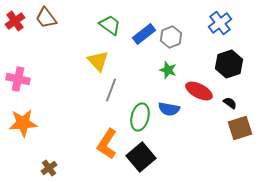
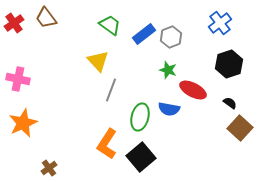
red cross: moved 1 px left, 2 px down
red ellipse: moved 6 px left, 1 px up
orange star: rotated 20 degrees counterclockwise
brown square: rotated 30 degrees counterclockwise
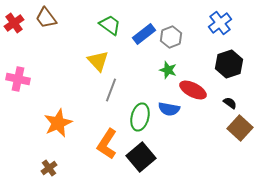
orange star: moved 35 px right
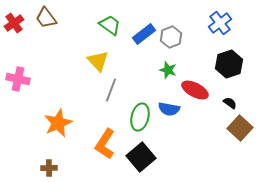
red ellipse: moved 2 px right
orange L-shape: moved 2 px left
brown cross: rotated 35 degrees clockwise
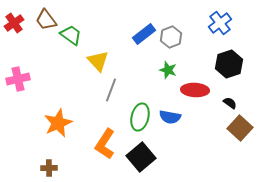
brown trapezoid: moved 2 px down
green trapezoid: moved 39 px left, 10 px down
pink cross: rotated 25 degrees counterclockwise
red ellipse: rotated 24 degrees counterclockwise
blue semicircle: moved 1 px right, 8 px down
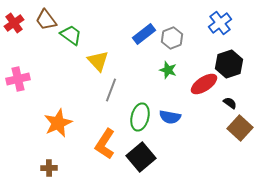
gray hexagon: moved 1 px right, 1 px down
red ellipse: moved 9 px right, 6 px up; rotated 36 degrees counterclockwise
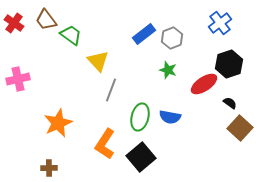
red cross: rotated 18 degrees counterclockwise
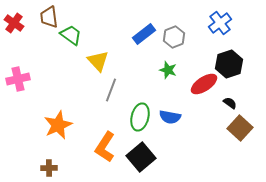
brown trapezoid: moved 3 px right, 3 px up; rotated 30 degrees clockwise
gray hexagon: moved 2 px right, 1 px up
orange star: moved 2 px down
orange L-shape: moved 3 px down
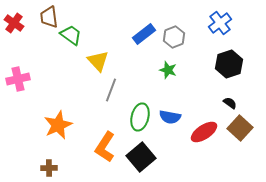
red ellipse: moved 48 px down
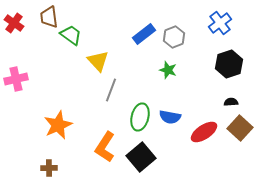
pink cross: moved 2 px left
black semicircle: moved 1 px right, 1 px up; rotated 40 degrees counterclockwise
